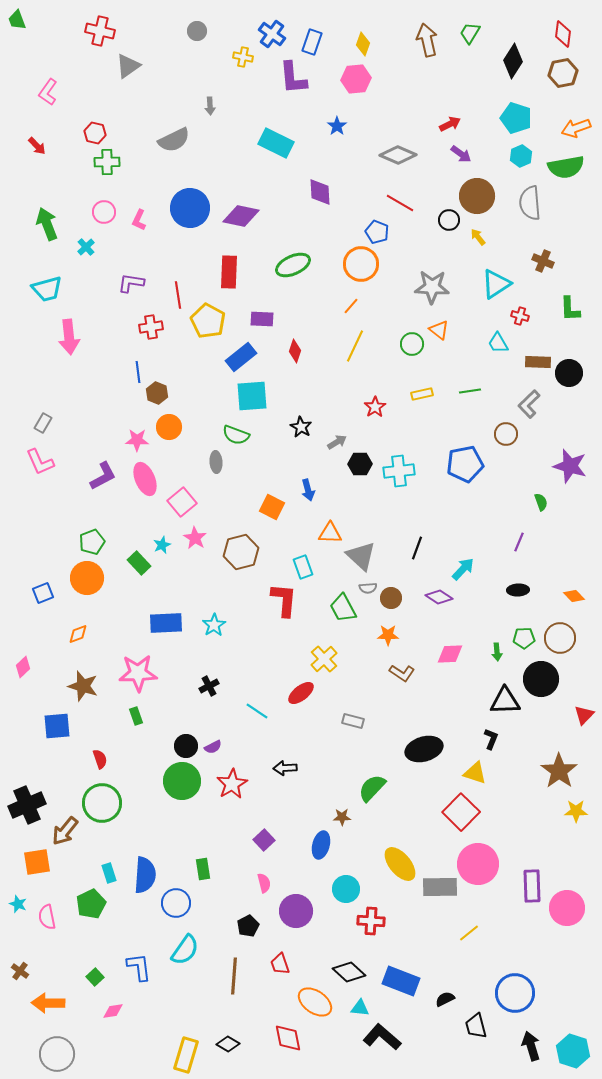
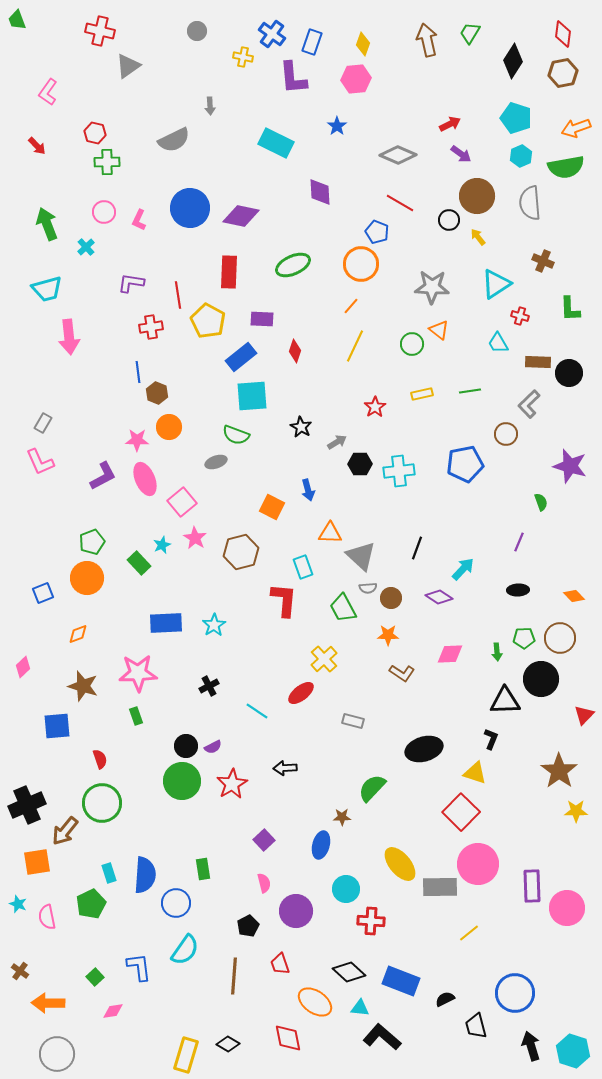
gray ellipse at (216, 462): rotated 75 degrees clockwise
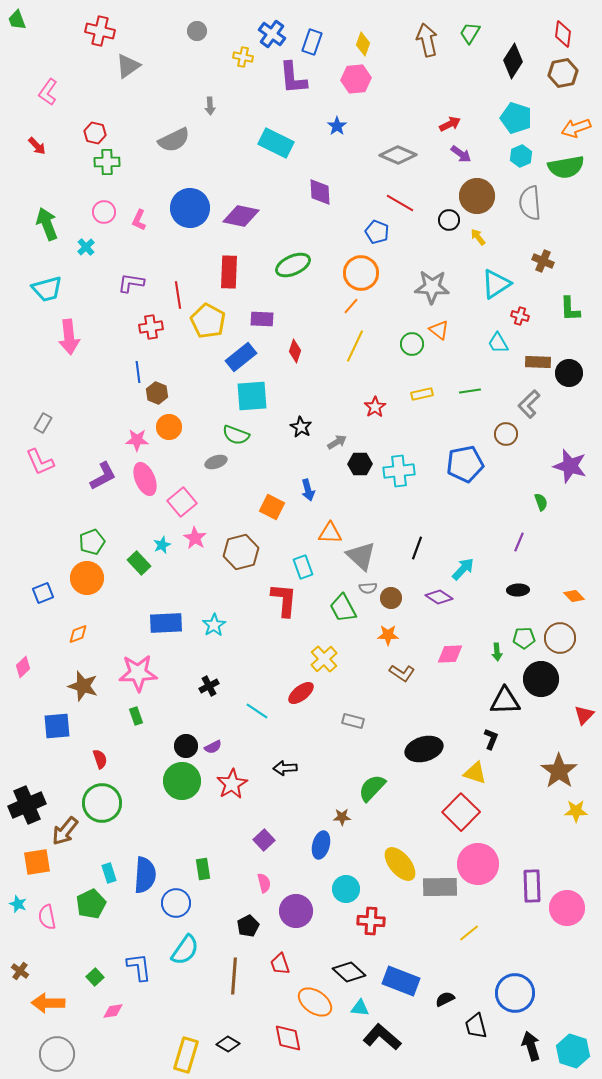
orange circle at (361, 264): moved 9 px down
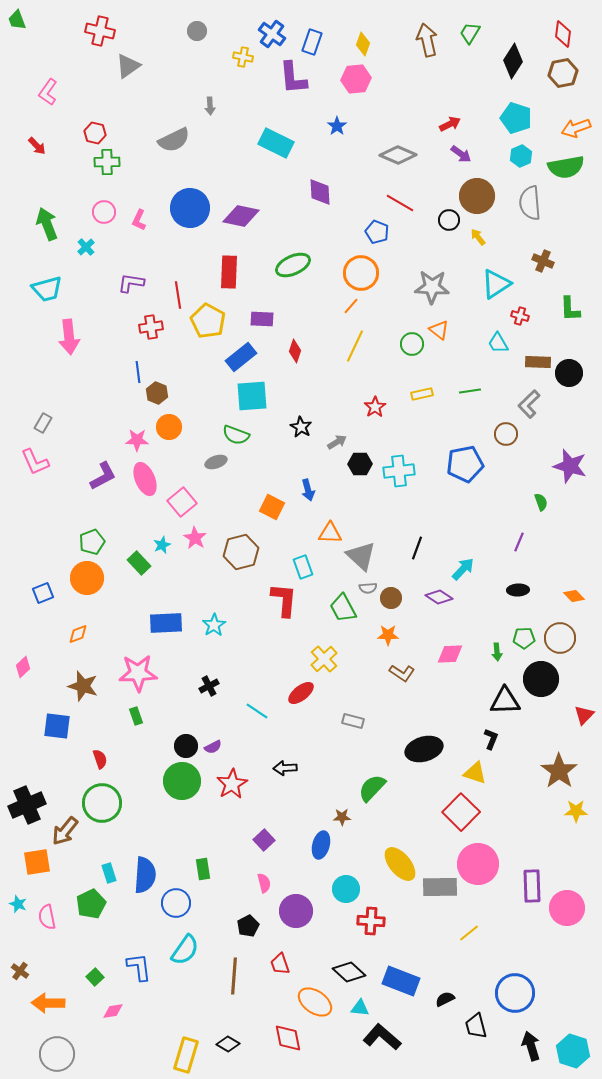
pink L-shape at (40, 462): moved 5 px left
blue square at (57, 726): rotated 12 degrees clockwise
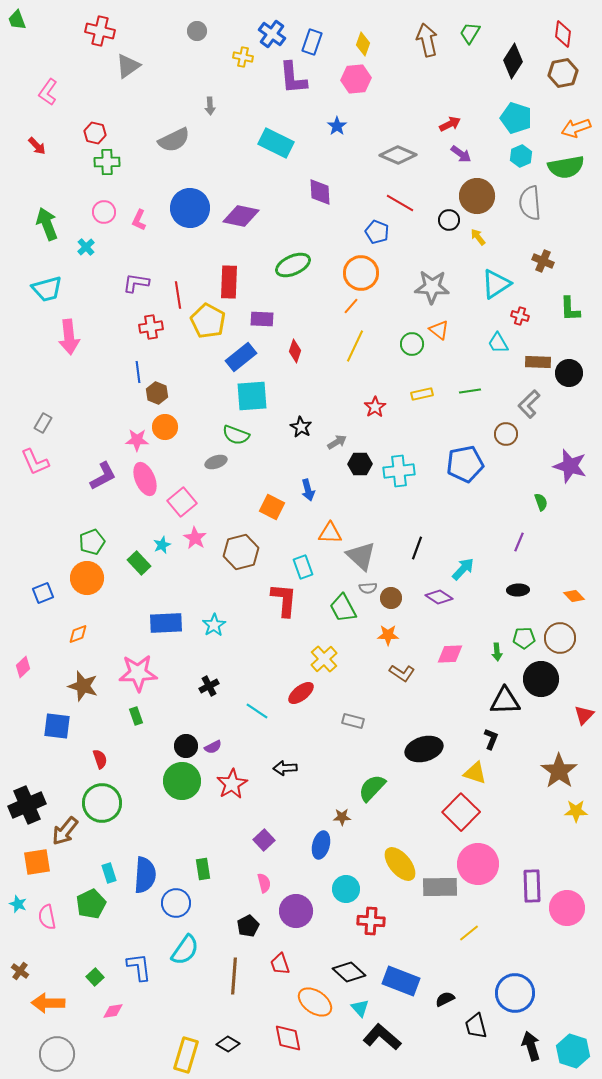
red rectangle at (229, 272): moved 10 px down
purple L-shape at (131, 283): moved 5 px right
orange circle at (169, 427): moved 4 px left
cyan triangle at (360, 1008): rotated 42 degrees clockwise
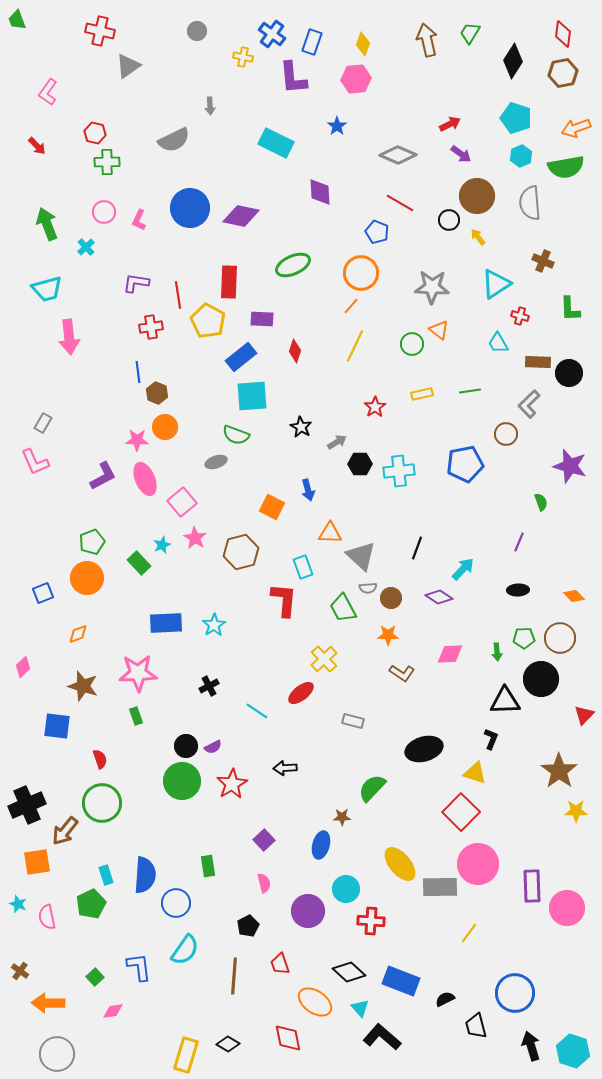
green rectangle at (203, 869): moved 5 px right, 3 px up
cyan rectangle at (109, 873): moved 3 px left, 2 px down
purple circle at (296, 911): moved 12 px right
yellow line at (469, 933): rotated 15 degrees counterclockwise
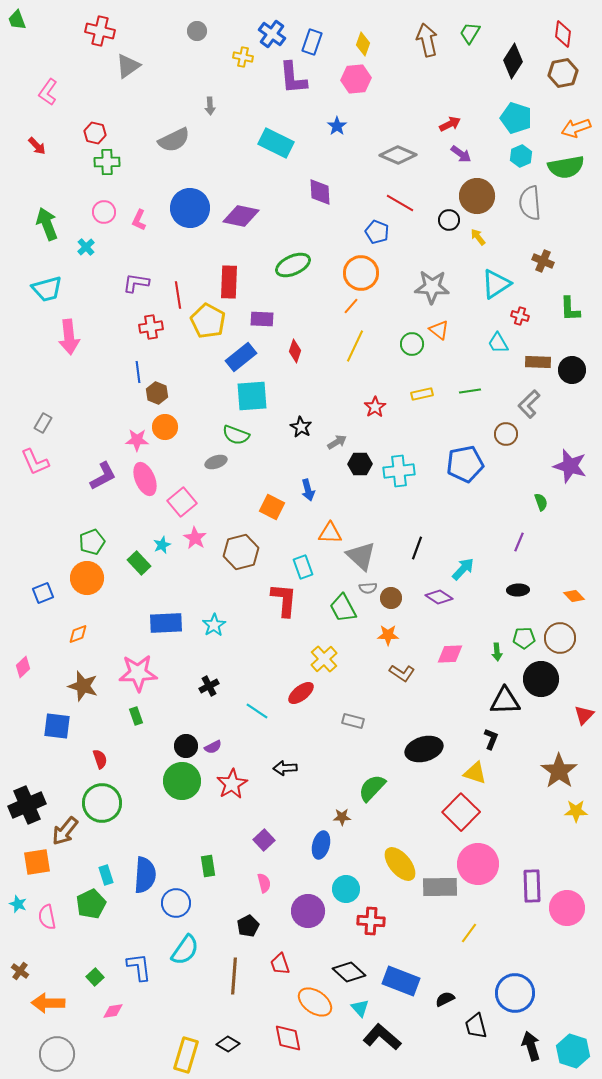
black circle at (569, 373): moved 3 px right, 3 px up
